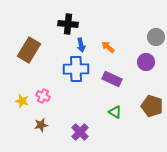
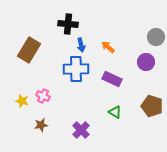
purple cross: moved 1 px right, 2 px up
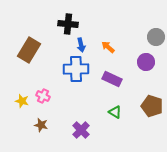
brown star: rotated 24 degrees clockwise
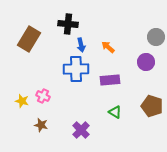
brown rectangle: moved 11 px up
purple rectangle: moved 2 px left, 1 px down; rotated 30 degrees counterclockwise
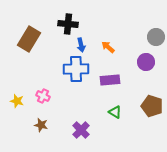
yellow star: moved 5 px left
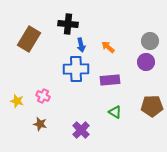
gray circle: moved 6 px left, 4 px down
brown pentagon: rotated 20 degrees counterclockwise
brown star: moved 1 px left, 1 px up
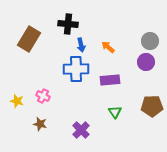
green triangle: rotated 24 degrees clockwise
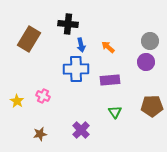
yellow star: rotated 16 degrees clockwise
brown star: moved 10 px down; rotated 24 degrees counterclockwise
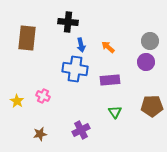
black cross: moved 2 px up
brown rectangle: moved 2 px left, 1 px up; rotated 25 degrees counterclockwise
blue cross: moved 1 px left; rotated 10 degrees clockwise
purple cross: rotated 18 degrees clockwise
